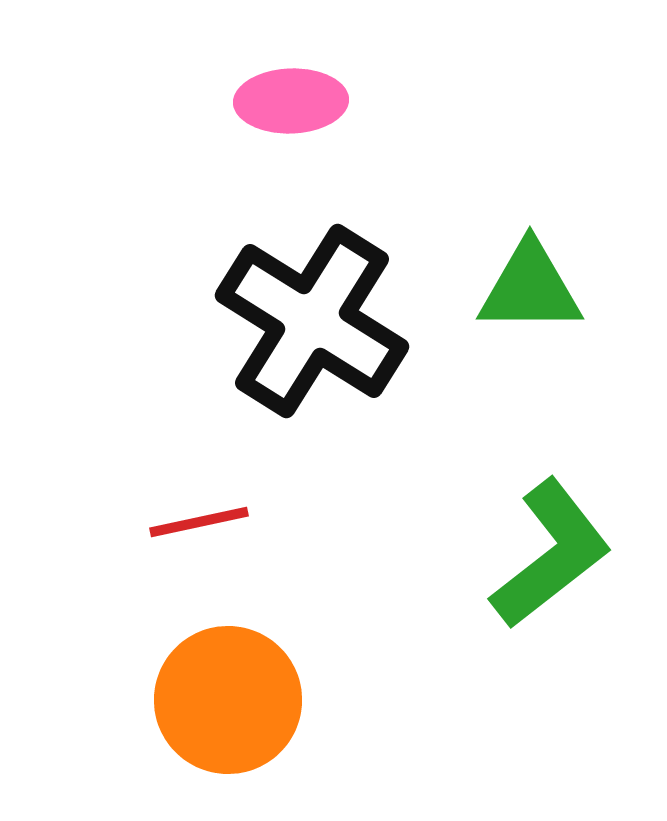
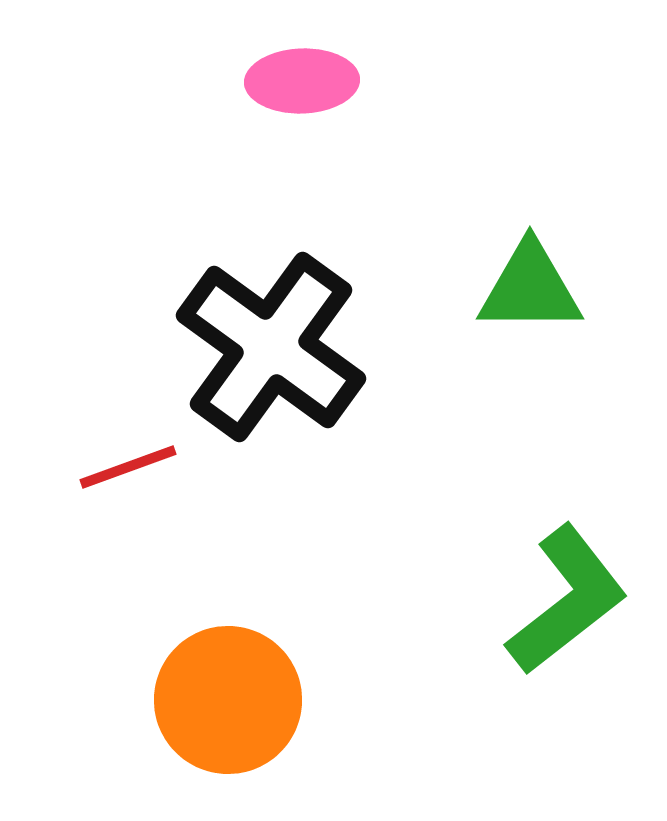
pink ellipse: moved 11 px right, 20 px up
black cross: moved 41 px left, 26 px down; rotated 4 degrees clockwise
red line: moved 71 px left, 55 px up; rotated 8 degrees counterclockwise
green L-shape: moved 16 px right, 46 px down
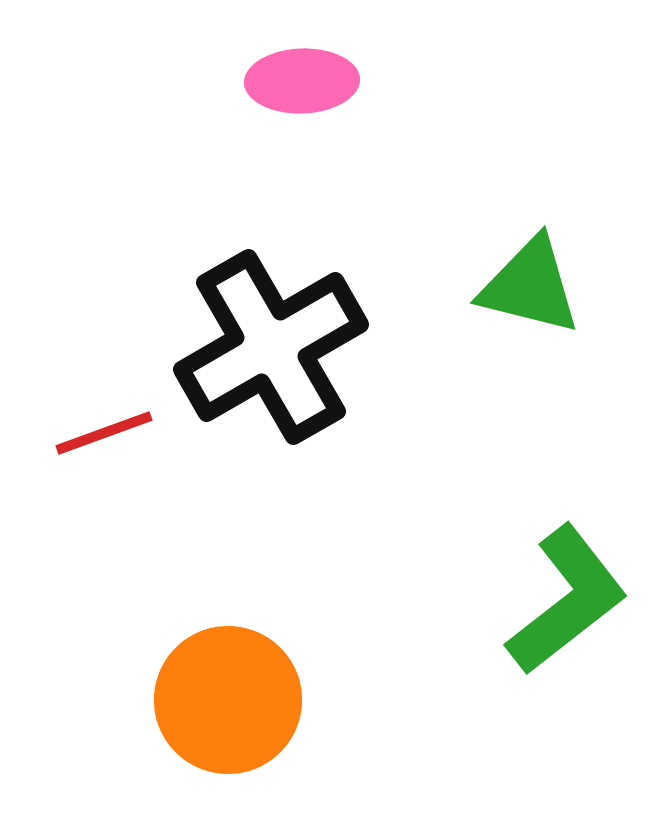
green triangle: moved 2 px up; rotated 14 degrees clockwise
black cross: rotated 24 degrees clockwise
red line: moved 24 px left, 34 px up
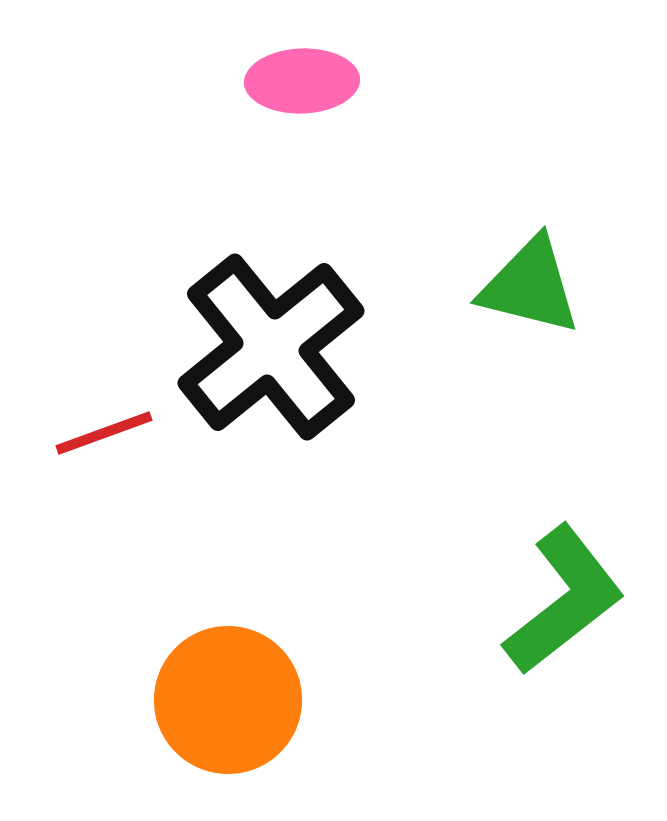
black cross: rotated 9 degrees counterclockwise
green L-shape: moved 3 px left
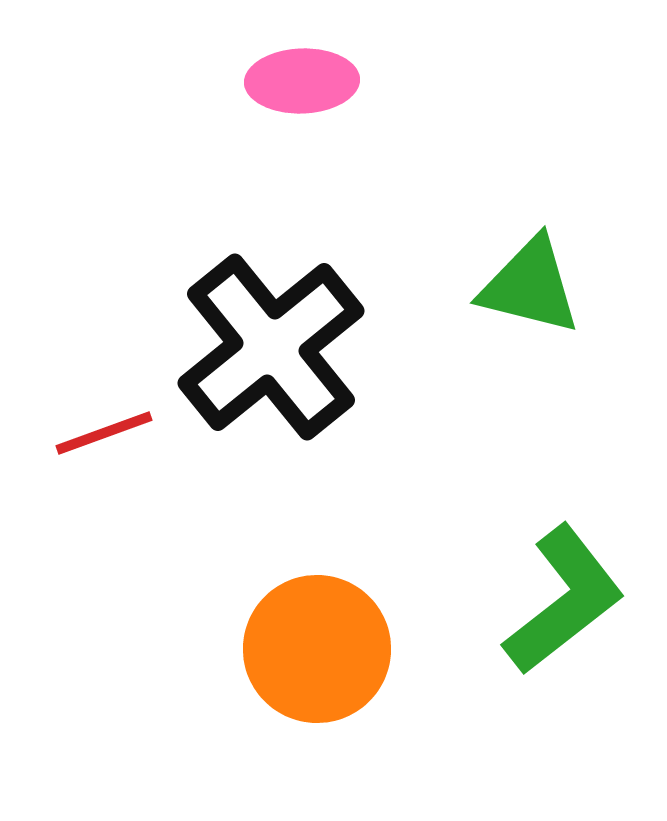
orange circle: moved 89 px right, 51 px up
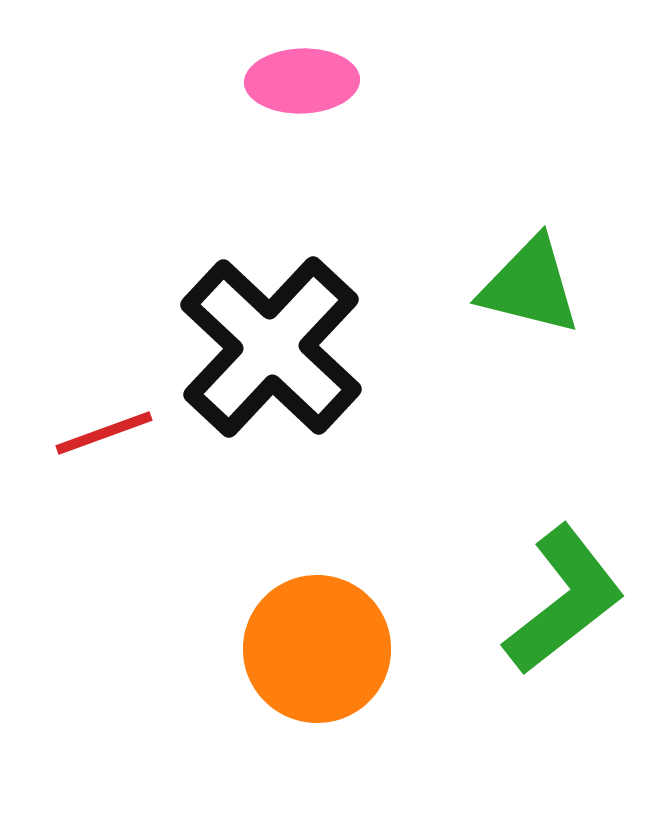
black cross: rotated 8 degrees counterclockwise
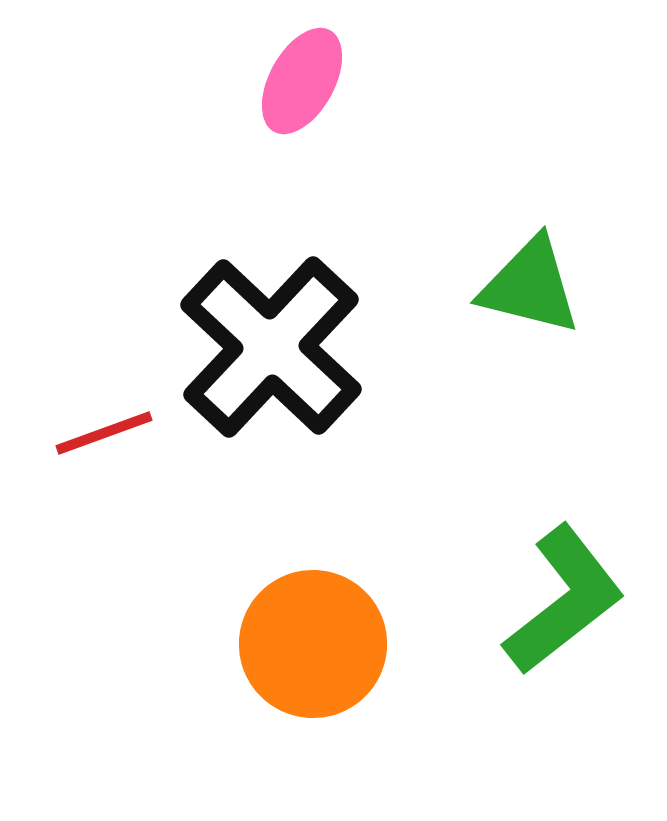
pink ellipse: rotated 59 degrees counterclockwise
orange circle: moved 4 px left, 5 px up
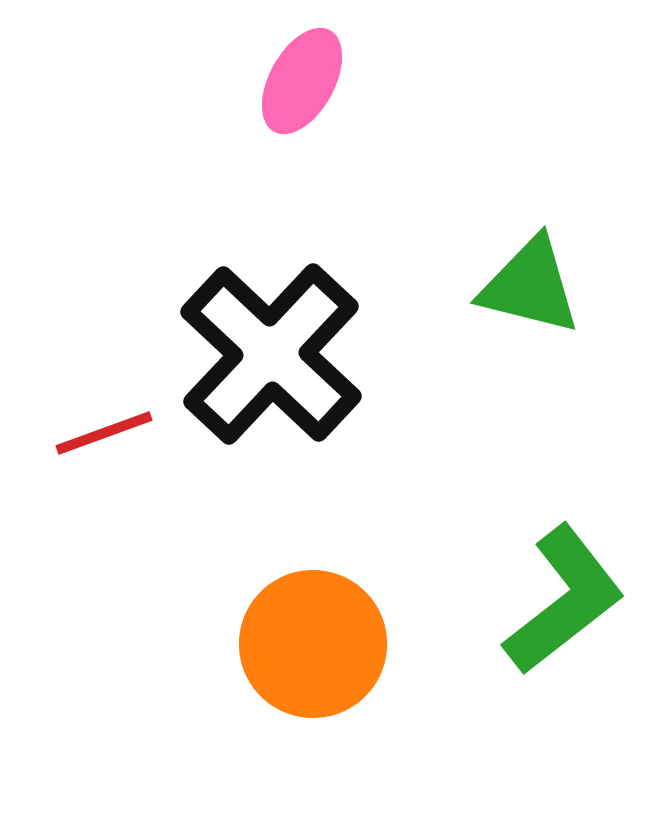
black cross: moved 7 px down
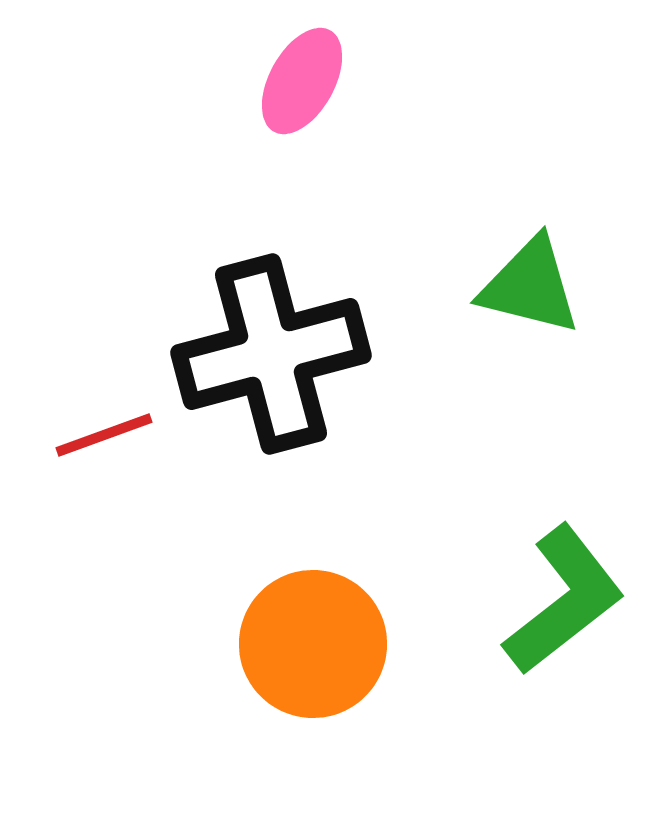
black cross: rotated 32 degrees clockwise
red line: moved 2 px down
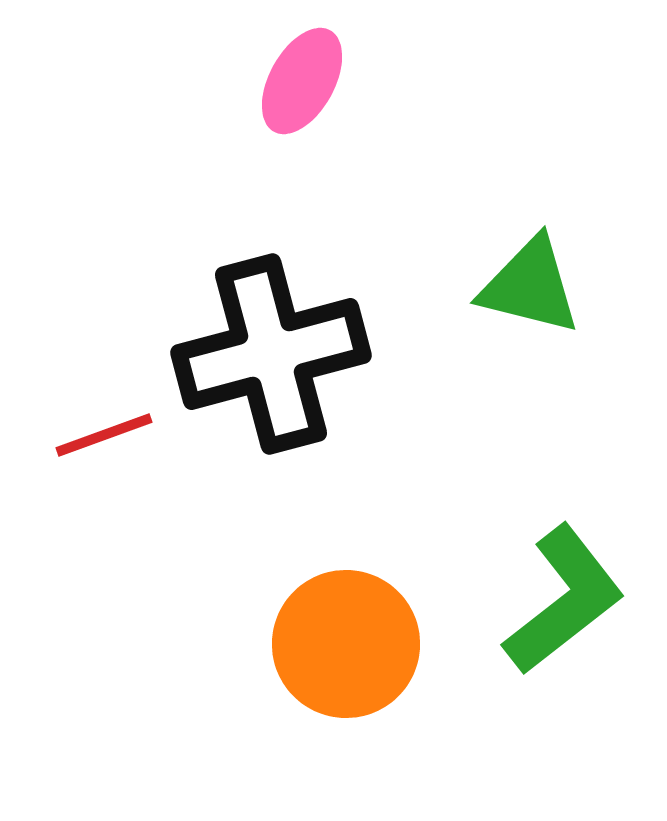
orange circle: moved 33 px right
